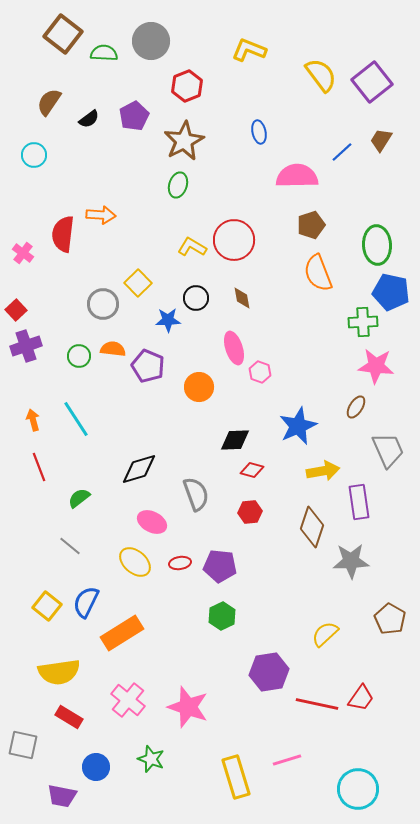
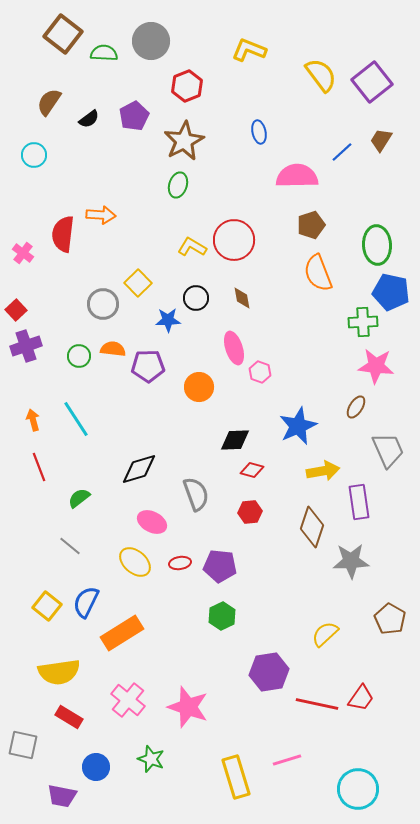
purple pentagon at (148, 366): rotated 24 degrees counterclockwise
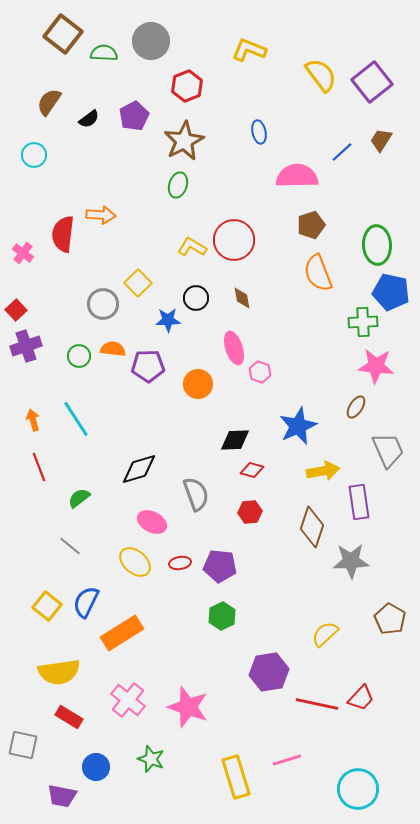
orange circle at (199, 387): moved 1 px left, 3 px up
red trapezoid at (361, 698): rotated 8 degrees clockwise
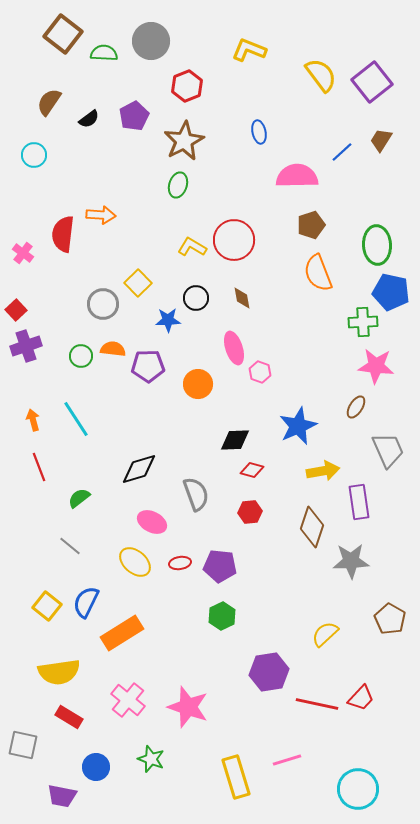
green circle at (79, 356): moved 2 px right
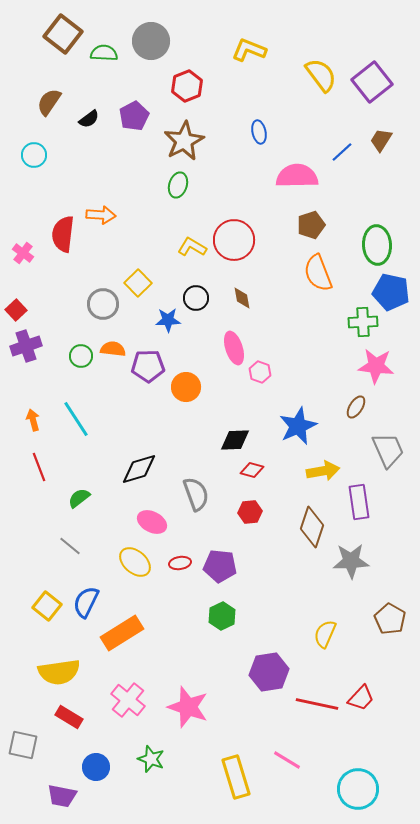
orange circle at (198, 384): moved 12 px left, 3 px down
yellow semicircle at (325, 634): rotated 24 degrees counterclockwise
pink line at (287, 760): rotated 48 degrees clockwise
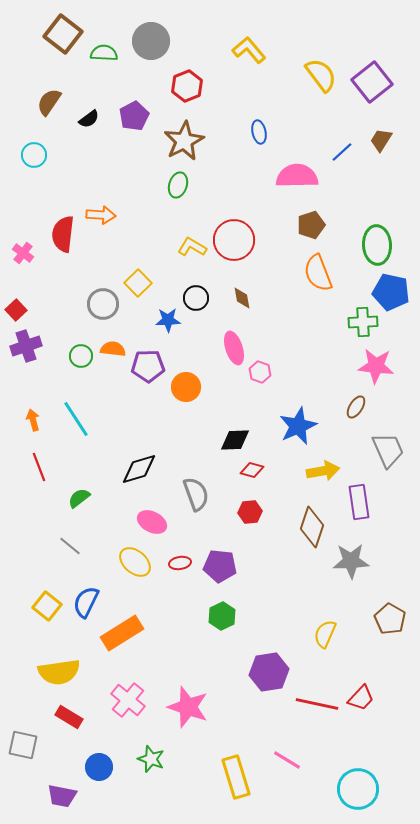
yellow L-shape at (249, 50): rotated 28 degrees clockwise
blue circle at (96, 767): moved 3 px right
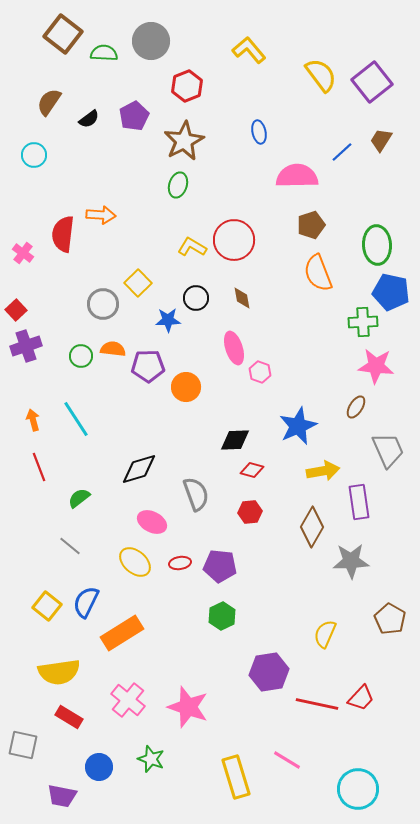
brown diamond at (312, 527): rotated 12 degrees clockwise
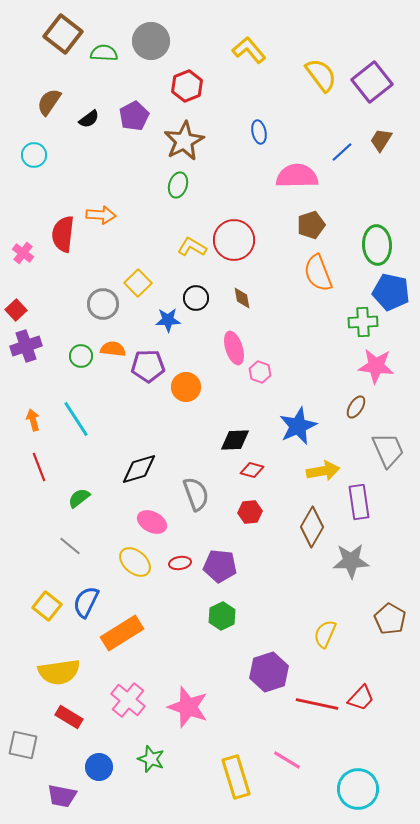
purple hexagon at (269, 672): rotated 9 degrees counterclockwise
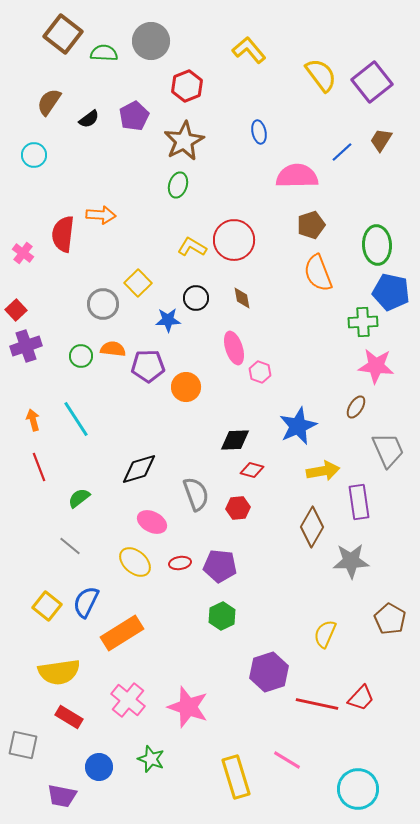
red hexagon at (250, 512): moved 12 px left, 4 px up
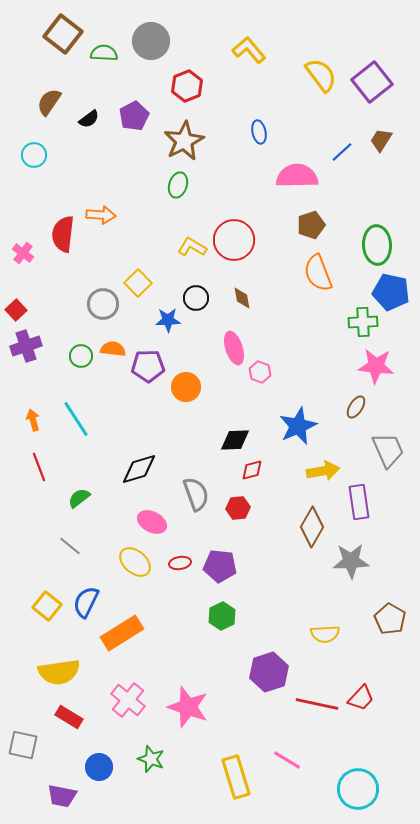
red diamond at (252, 470): rotated 30 degrees counterclockwise
yellow semicircle at (325, 634): rotated 116 degrees counterclockwise
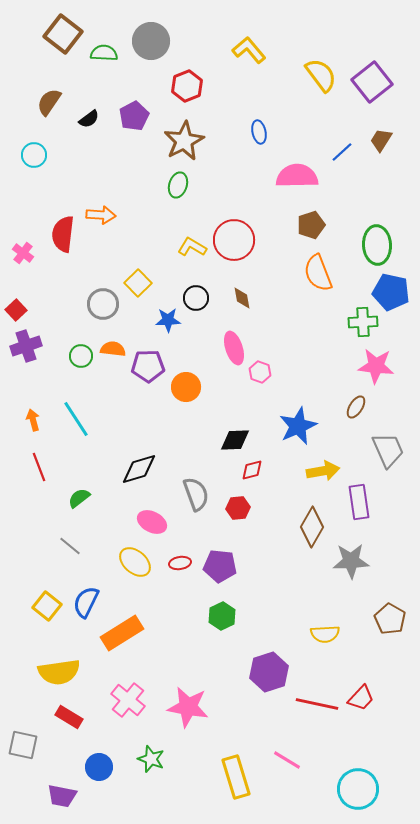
pink star at (188, 707): rotated 9 degrees counterclockwise
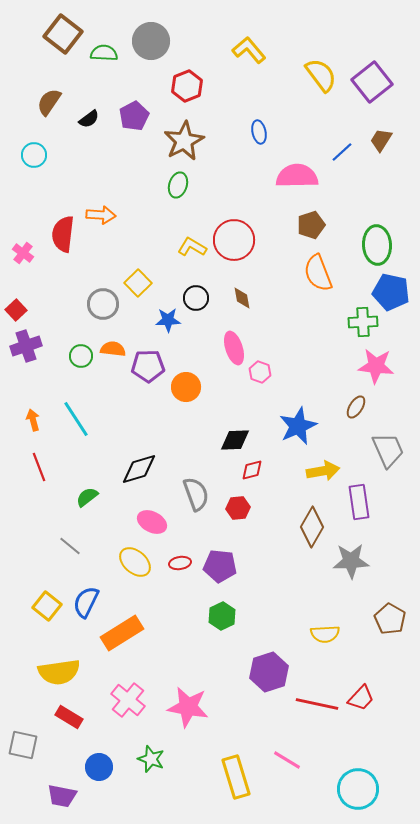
green semicircle at (79, 498): moved 8 px right, 1 px up
